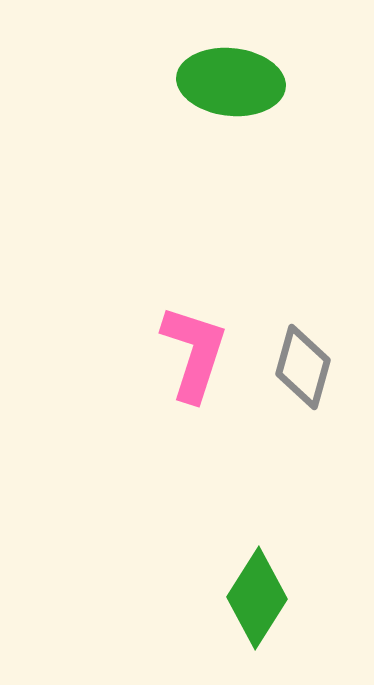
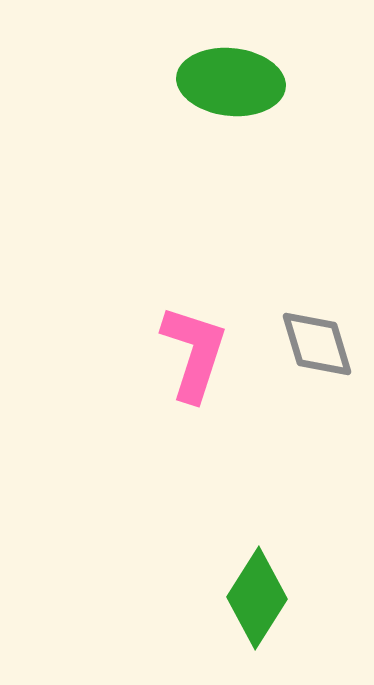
gray diamond: moved 14 px right, 23 px up; rotated 32 degrees counterclockwise
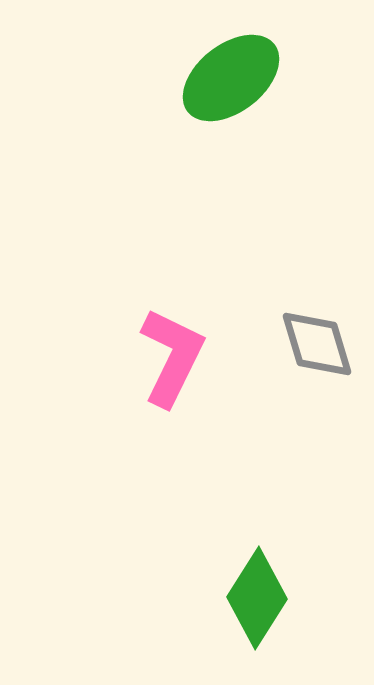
green ellipse: moved 4 px up; rotated 44 degrees counterclockwise
pink L-shape: moved 22 px left, 4 px down; rotated 8 degrees clockwise
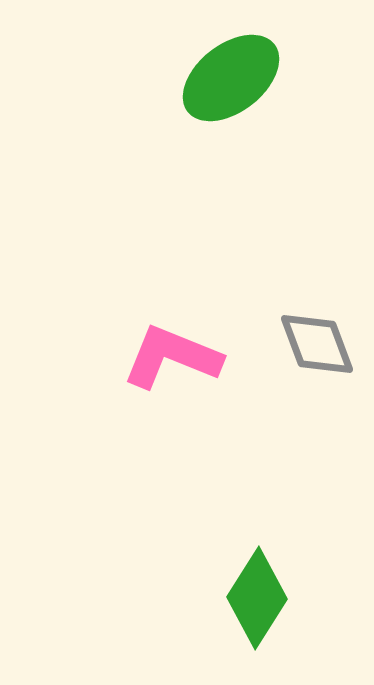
gray diamond: rotated 4 degrees counterclockwise
pink L-shape: rotated 94 degrees counterclockwise
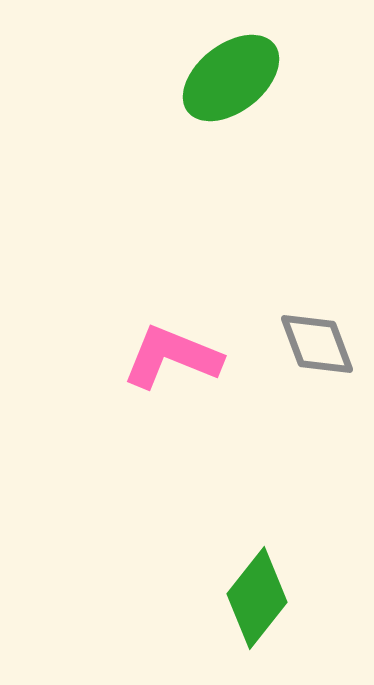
green diamond: rotated 6 degrees clockwise
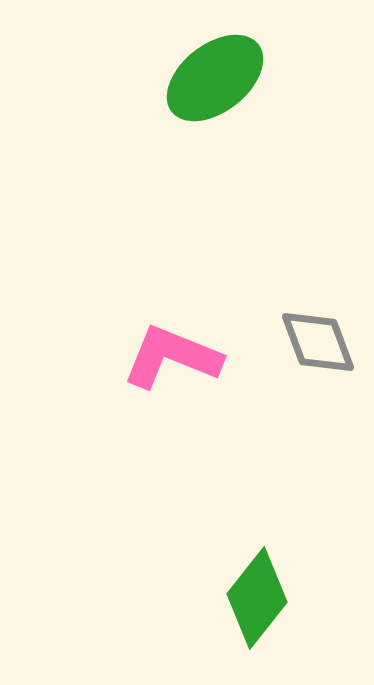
green ellipse: moved 16 px left
gray diamond: moved 1 px right, 2 px up
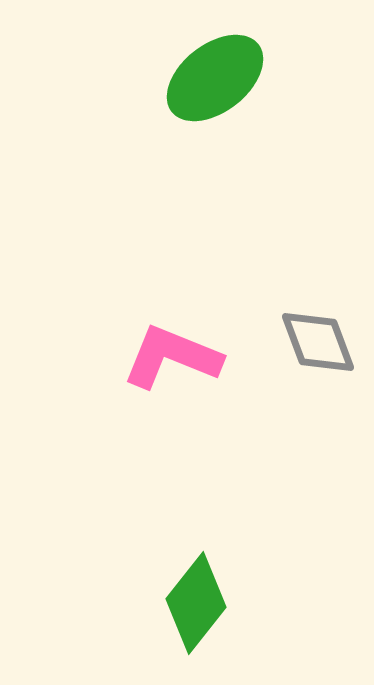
green diamond: moved 61 px left, 5 px down
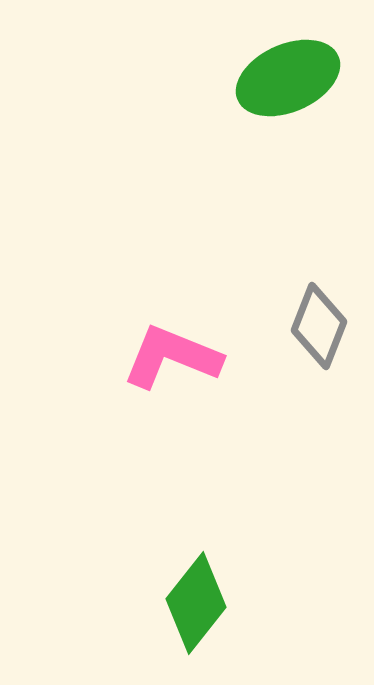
green ellipse: moved 73 px right; rotated 14 degrees clockwise
gray diamond: moved 1 px right, 16 px up; rotated 42 degrees clockwise
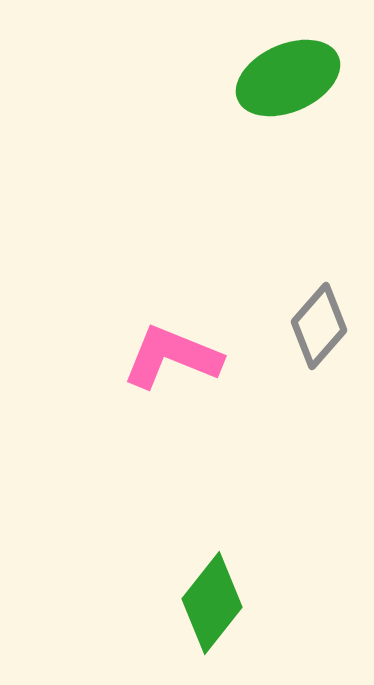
gray diamond: rotated 20 degrees clockwise
green diamond: moved 16 px right
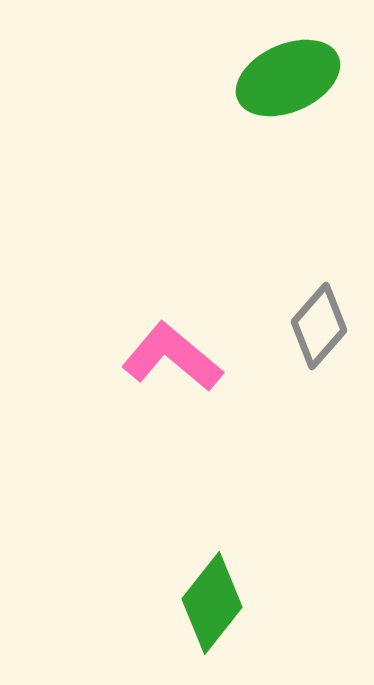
pink L-shape: rotated 18 degrees clockwise
